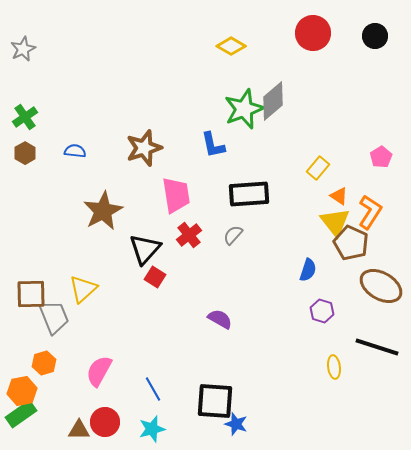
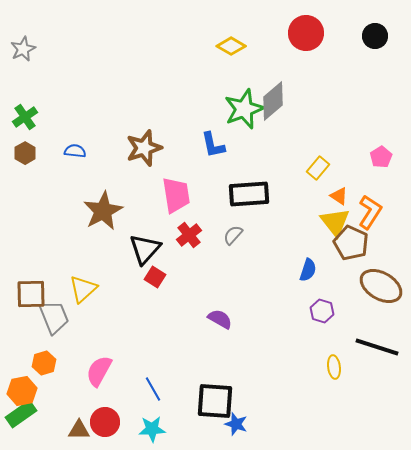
red circle at (313, 33): moved 7 px left
cyan star at (152, 429): rotated 12 degrees clockwise
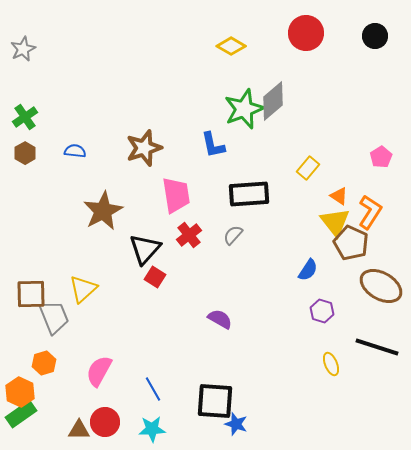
yellow rectangle at (318, 168): moved 10 px left
blue semicircle at (308, 270): rotated 15 degrees clockwise
yellow ellipse at (334, 367): moved 3 px left, 3 px up; rotated 15 degrees counterclockwise
orange hexagon at (22, 391): moved 2 px left, 1 px down; rotated 24 degrees counterclockwise
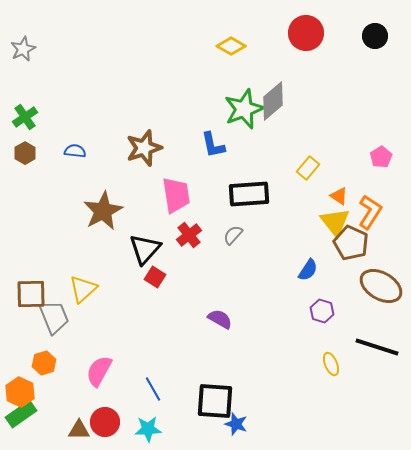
cyan star at (152, 429): moved 4 px left
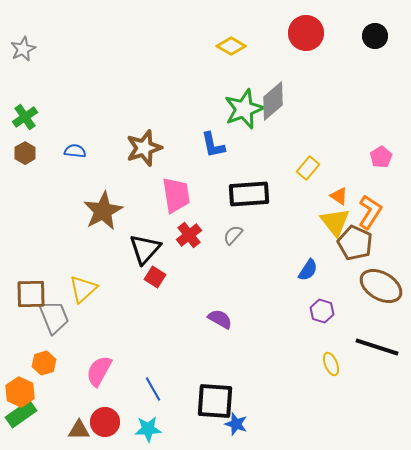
brown pentagon at (351, 243): moved 4 px right
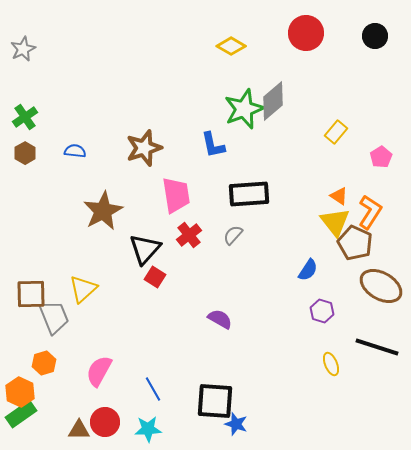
yellow rectangle at (308, 168): moved 28 px right, 36 px up
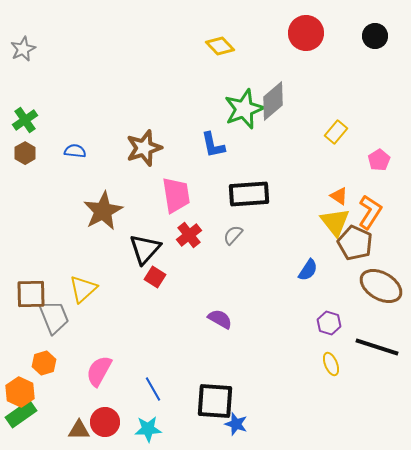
yellow diamond at (231, 46): moved 11 px left; rotated 16 degrees clockwise
green cross at (25, 117): moved 3 px down
pink pentagon at (381, 157): moved 2 px left, 3 px down
purple hexagon at (322, 311): moved 7 px right, 12 px down
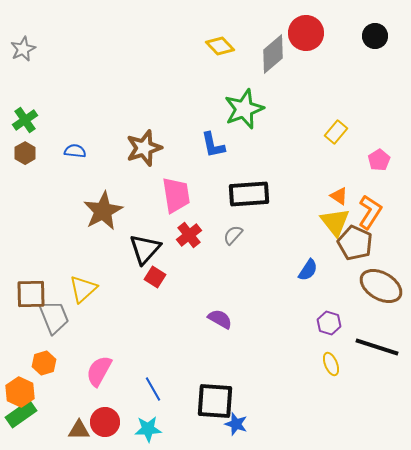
gray diamond at (273, 101): moved 47 px up
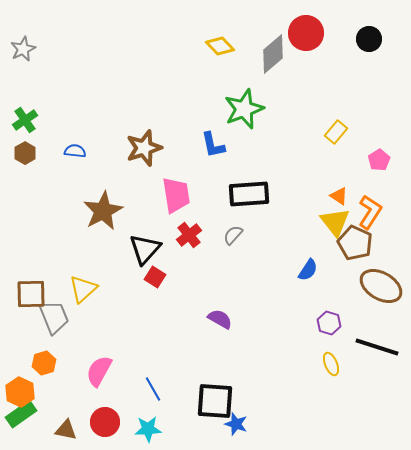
black circle at (375, 36): moved 6 px left, 3 px down
brown triangle at (79, 430): moved 13 px left; rotated 10 degrees clockwise
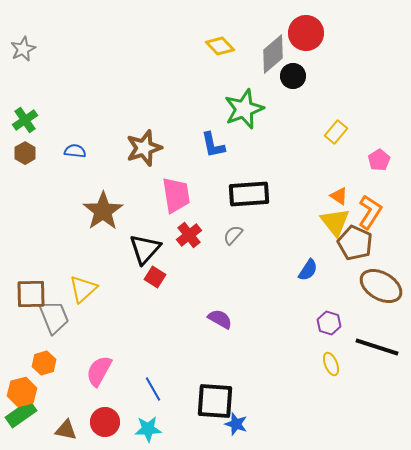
black circle at (369, 39): moved 76 px left, 37 px down
brown star at (103, 211): rotated 6 degrees counterclockwise
orange hexagon at (20, 392): moved 2 px right; rotated 20 degrees clockwise
